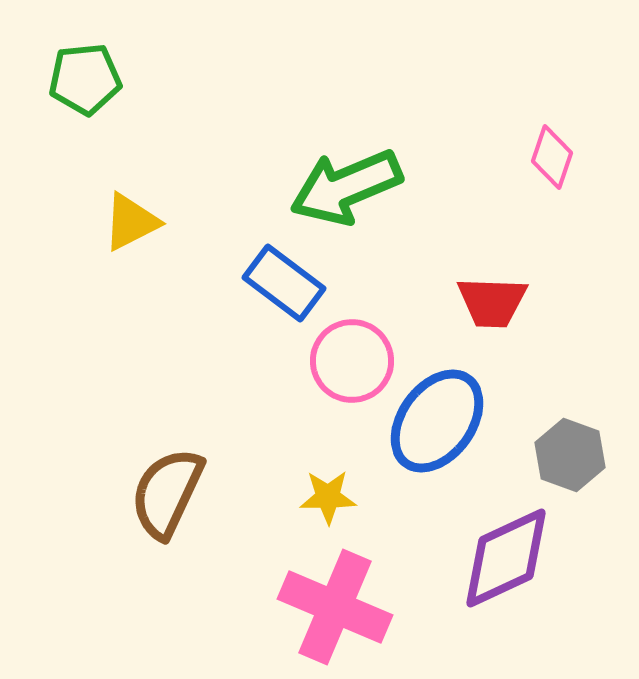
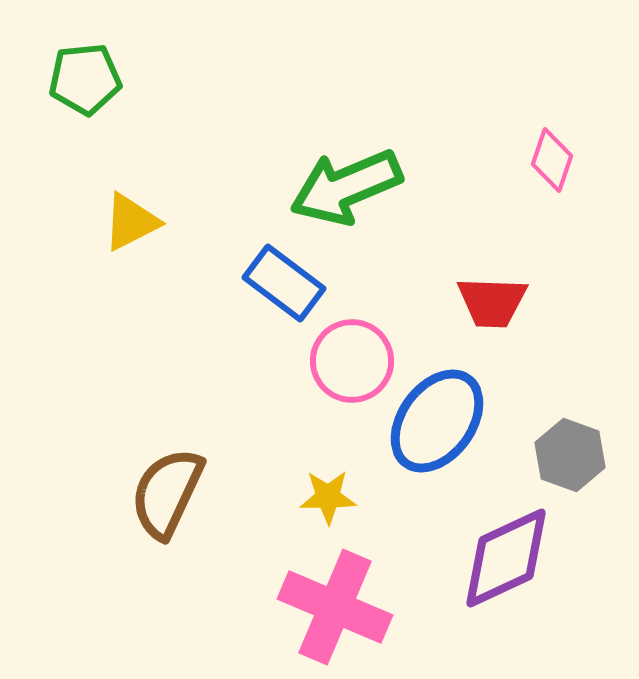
pink diamond: moved 3 px down
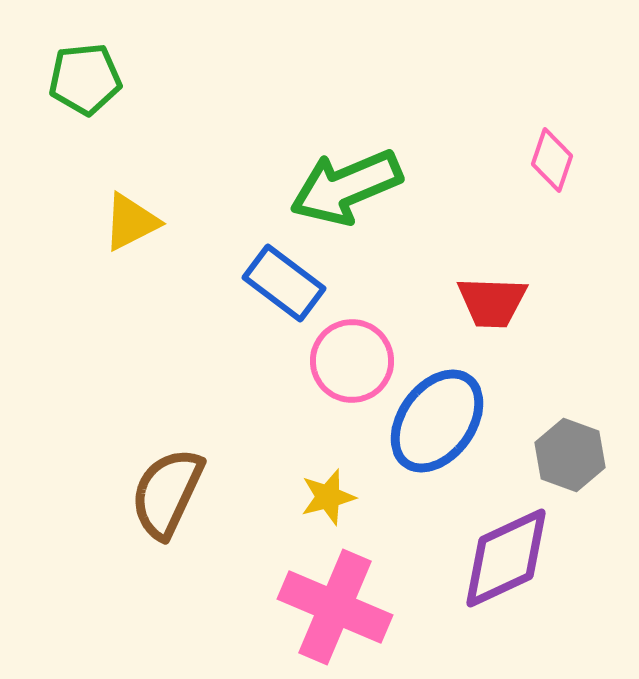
yellow star: rotated 14 degrees counterclockwise
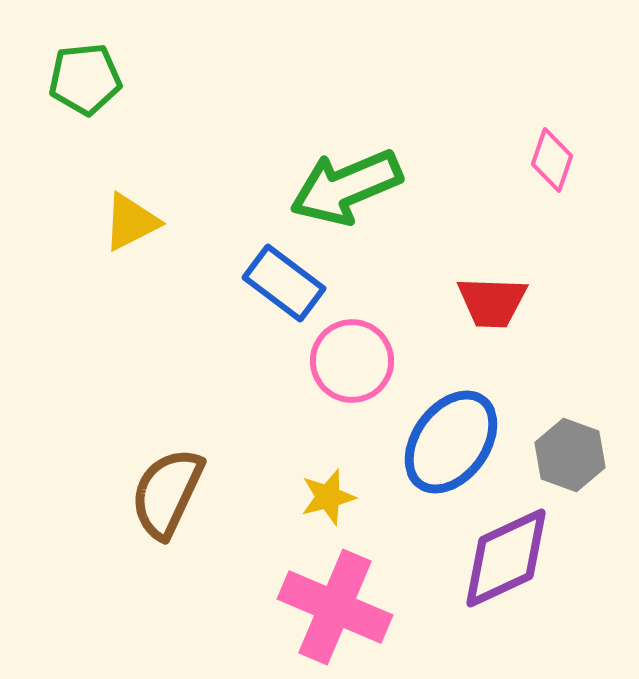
blue ellipse: moved 14 px right, 21 px down
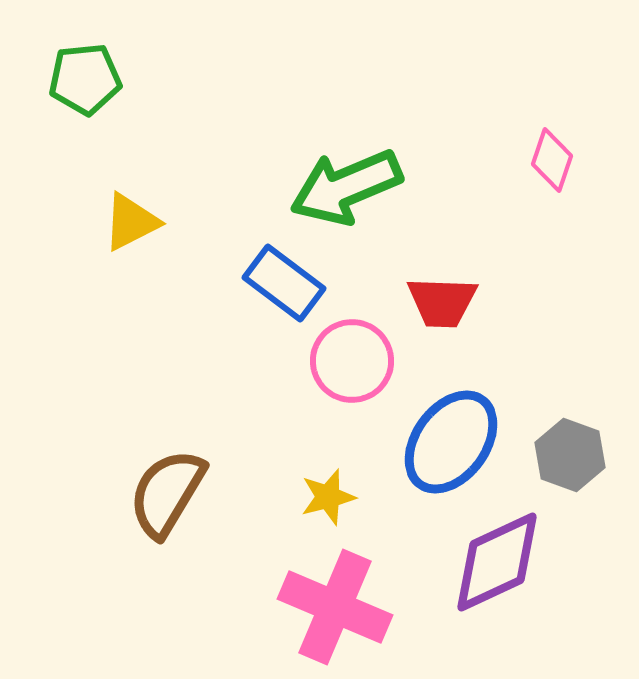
red trapezoid: moved 50 px left
brown semicircle: rotated 6 degrees clockwise
purple diamond: moved 9 px left, 4 px down
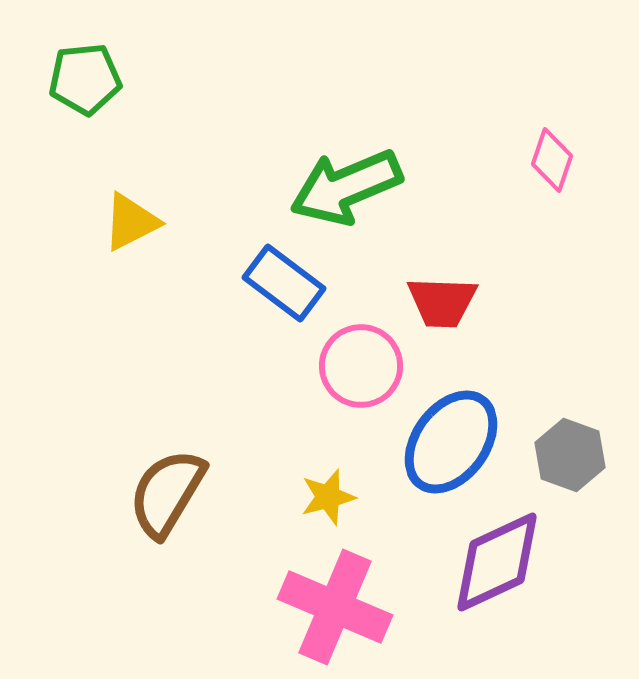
pink circle: moved 9 px right, 5 px down
